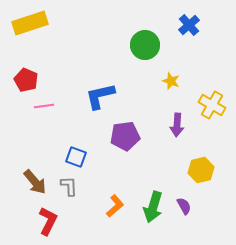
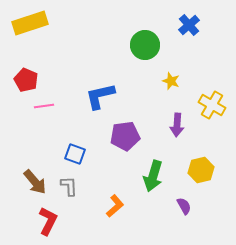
blue square: moved 1 px left, 3 px up
green arrow: moved 31 px up
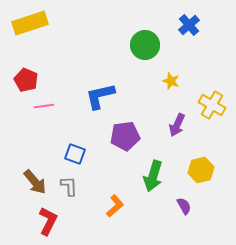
purple arrow: rotated 20 degrees clockwise
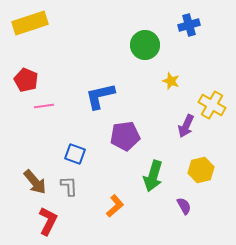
blue cross: rotated 25 degrees clockwise
purple arrow: moved 9 px right, 1 px down
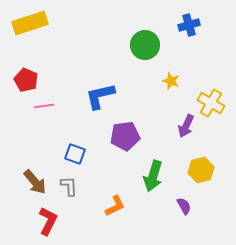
yellow cross: moved 1 px left, 2 px up
orange L-shape: rotated 15 degrees clockwise
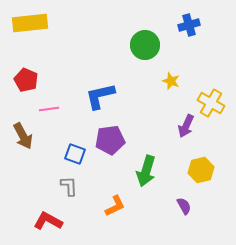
yellow rectangle: rotated 12 degrees clockwise
pink line: moved 5 px right, 3 px down
purple pentagon: moved 15 px left, 4 px down
green arrow: moved 7 px left, 5 px up
brown arrow: moved 12 px left, 46 px up; rotated 12 degrees clockwise
red L-shape: rotated 88 degrees counterclockwise
